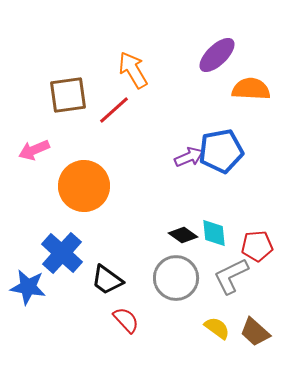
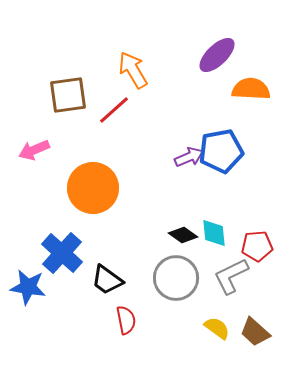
orange circle: moved 9 px right, 2 px down
red semicircle: rotated 32 degrees clockwise
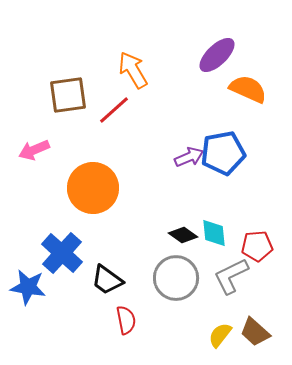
orange semicircle: moved 3 px left; rotated 21 degrees clockwise
blue pentagon: moved 2 px right, 2 px down
yellow semicircle: moved 3 px right, 7 px down; rotated 88 degrees counterclockwise
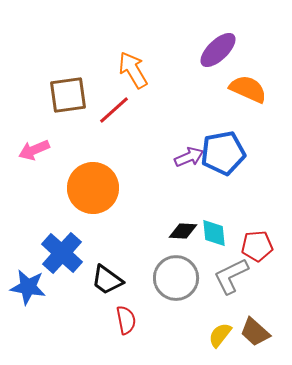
purple ellipse: moved 1 px right, 5 px up
black diamond: moved 4 px up; rotated 32 degrees counterclockwise
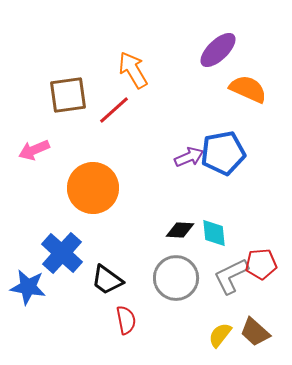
black diamond: moved 3 px left, 1 px up
red pentagon: moved 4 px right, 18 px down
